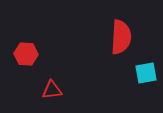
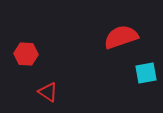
red semicircle: rotated 112 degrees counterclockwise
red triangle: moved 4 px left, 2 px down; rotated 40 degrees clockwise
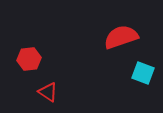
red hexagon: moved 3 px right, 5 px down; rotated 10 degrees counterclockwise
cyan square: moved 3 px left; rotated 30 degrees clockwise
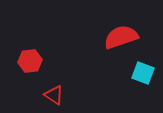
red hexagon: moved 1 px right, 2 px down
red triangle: moved 6 px right, 3 px down
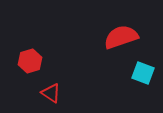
red hexagon: rotated 10 degrees counterclockwise
red triangle: moved 3 px left, 2 px up
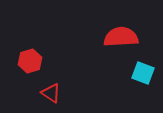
red semicircle: rotated 16 degrees clockwise
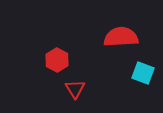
red hexagon: moved 27 px right, 1 px up; rotated 15 degrees counterclockwise
red triangle: moved 24 px right, 4 px up; rotated 25 degrees clockwise
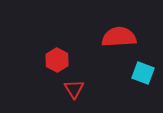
red semicircle: moved 2 px left
red triangle: moved 1 px left
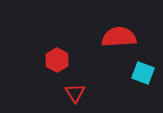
red triangle: moved 1 px right, 4 px down
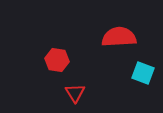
red hexagon: rotated 20 degrees counterclockwise
